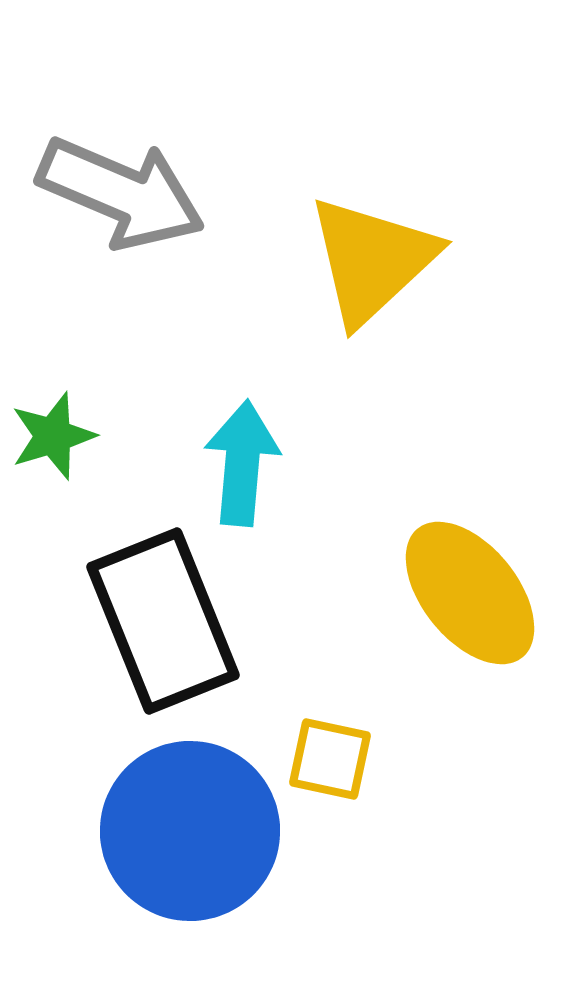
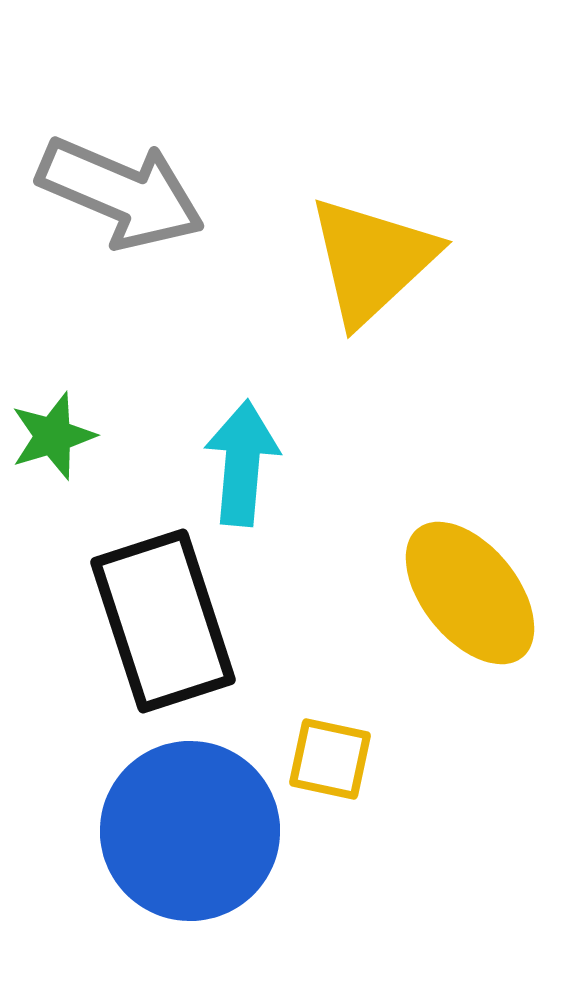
black rectangle: rotated 4 degrees clockwise
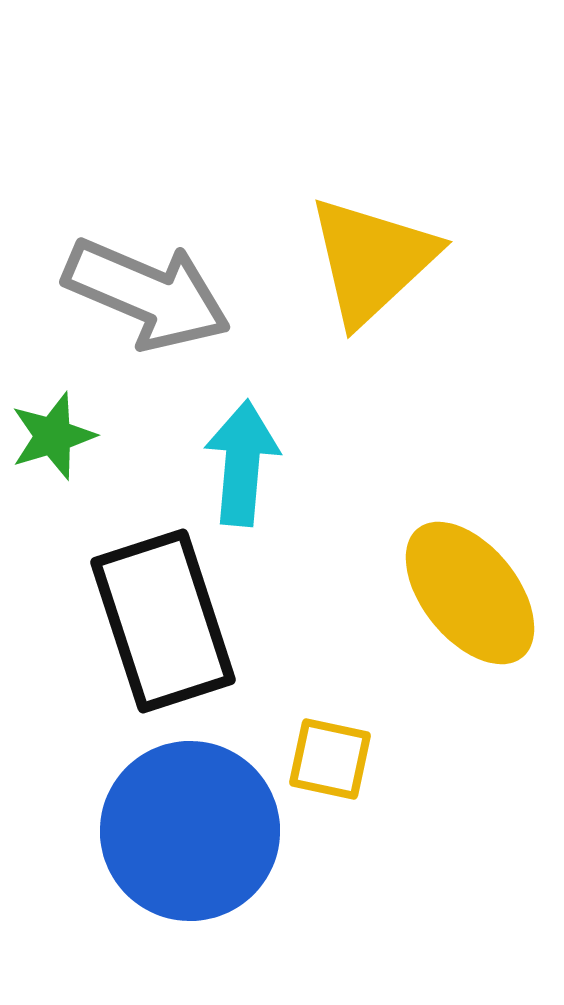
gray arrow: moved 26 px right, 101 px down
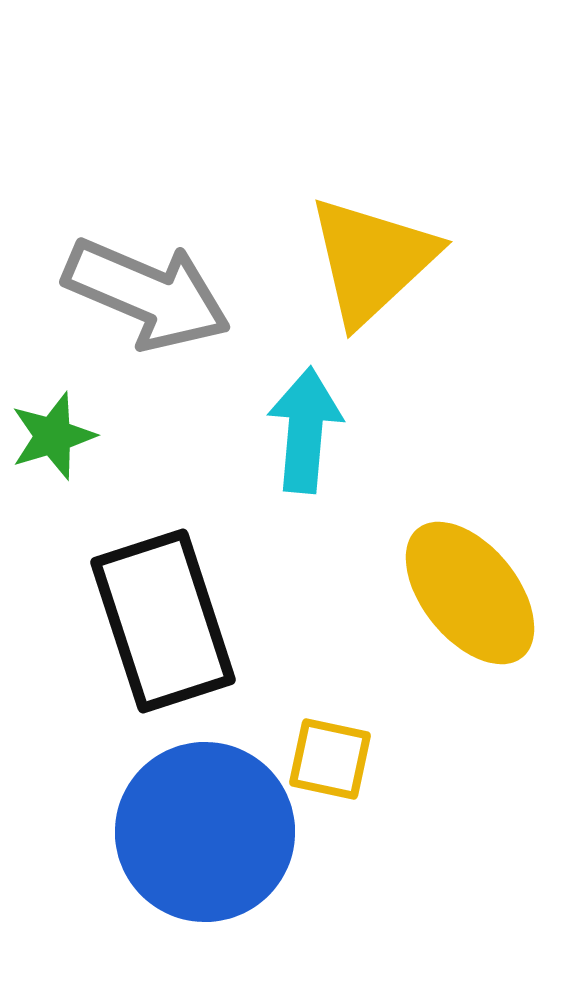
cyan arrow: moved 63 px right, 33 px up
blue circle: moved 15 px right, 1 px down
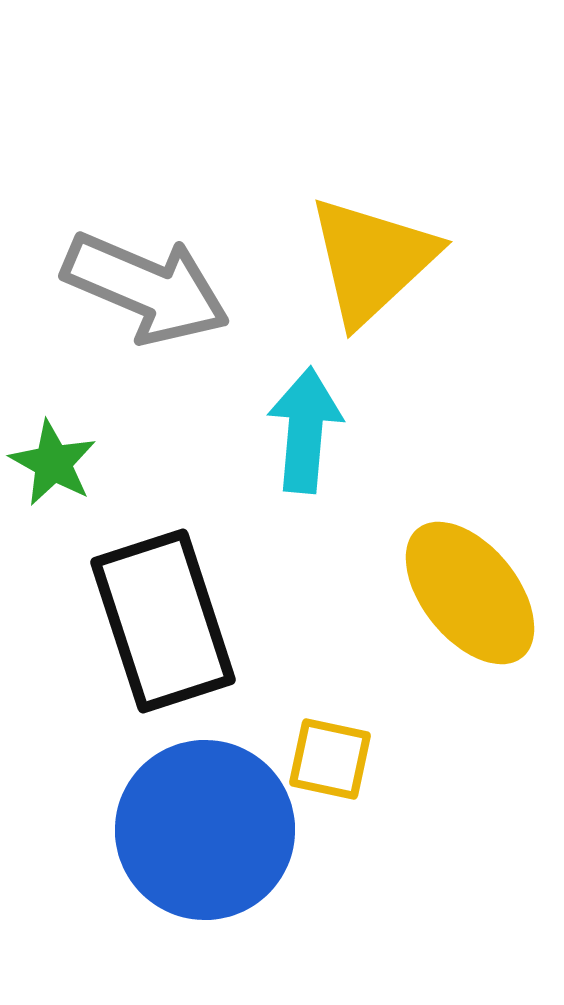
gray arrow: moved 1 px left, 6 px up
green star: moved 27 px down; rotated 26 degrees counterclockwise
blue circle: moved 2 px up
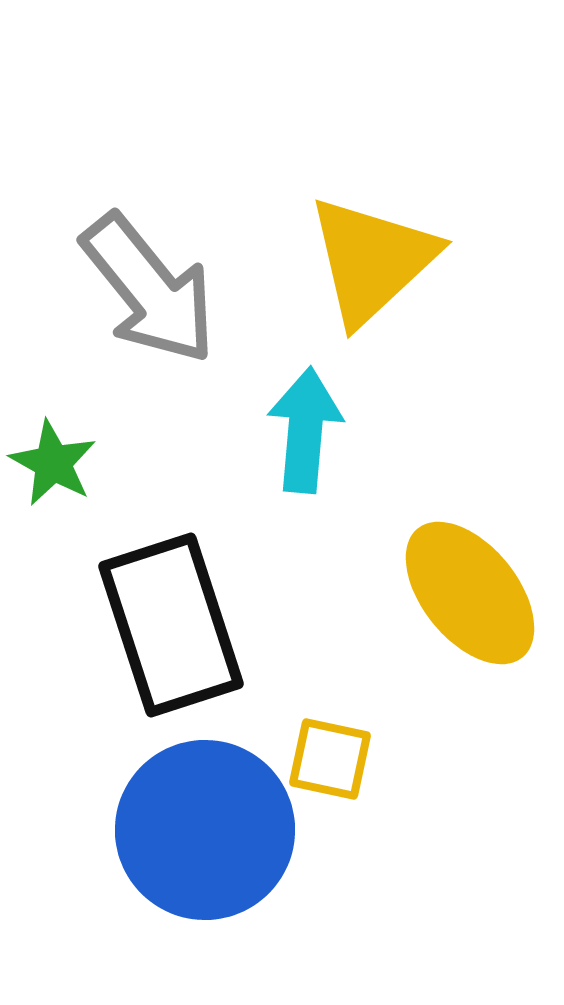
gray arrow: moved 3 px right, 1 px down; rotated 28 degrees clockwise
black rectangle: moved 8 px right, 4 px down
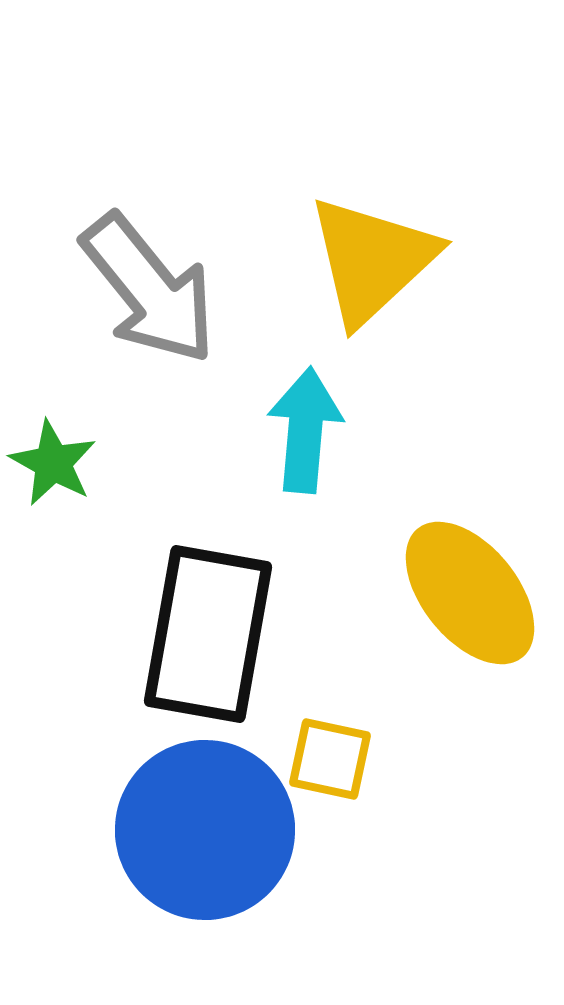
black rectangle: moved 37 px right, 9 px down; rotated 28 degrees clockwise
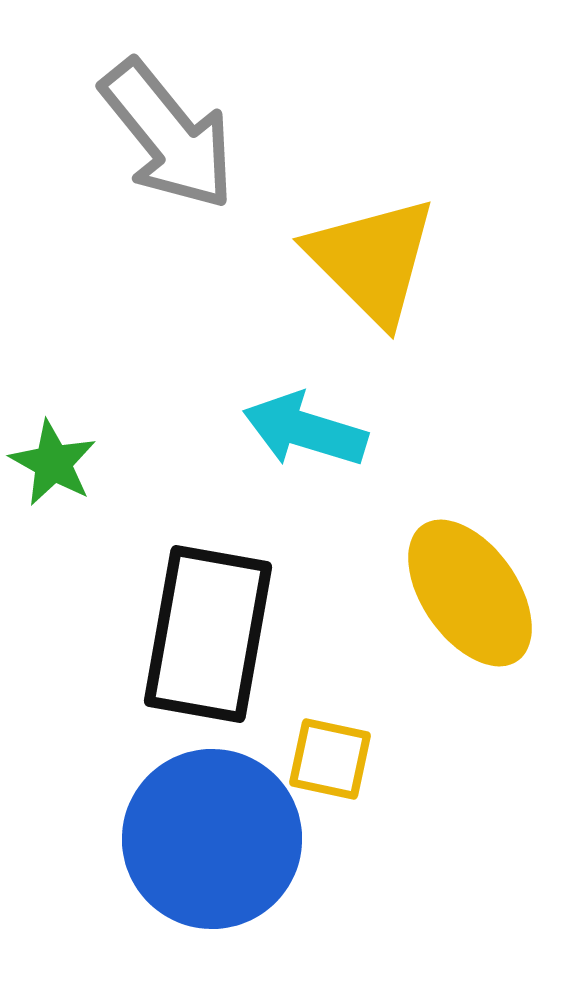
yellow triangle: rotated 32 degrees counterclockwise
gray arrow: moved 19 px right, 154 px up
cyan arrow: rotated 78 degrees counterclockwise
yellow ellipse: rotated 4 degrees clockwise
blue circle: moved 7 px right, 9 px down
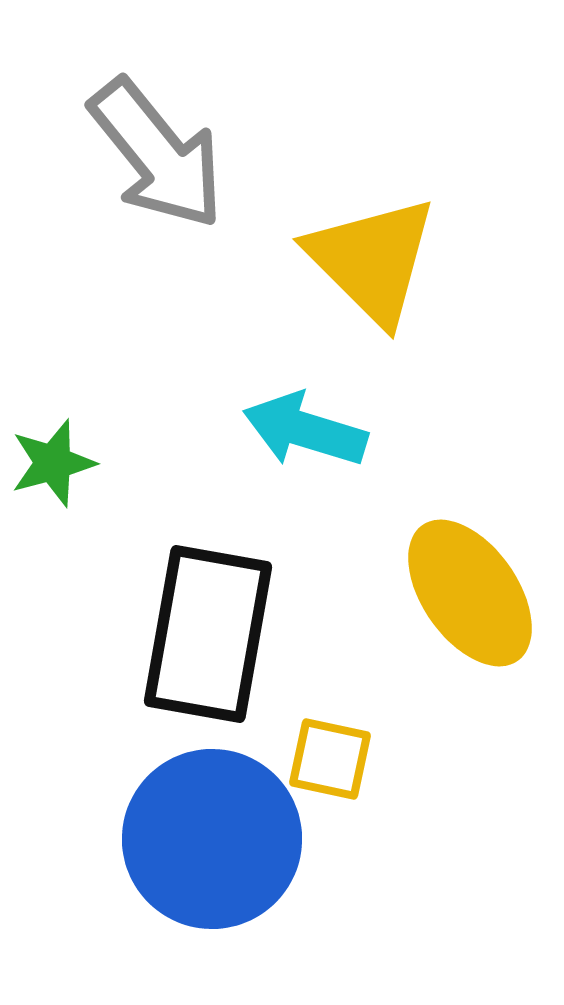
gray arrow: moved 11 px left, 19 px down
green star: rotated 28 degrees clockwise
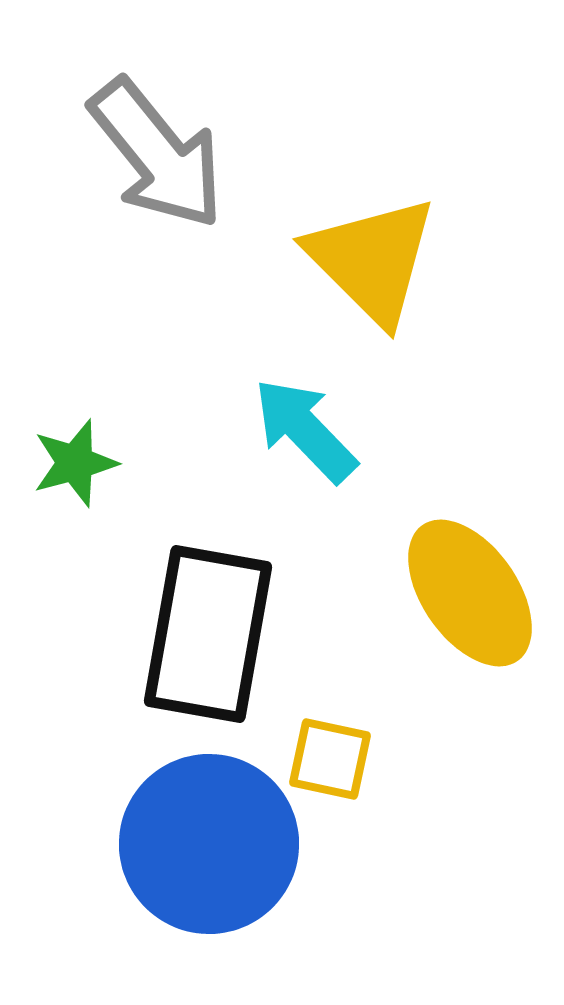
cyan arrow: rotated 29 degrees clockwise
green star: moved 22 px right
blue circle: moved 3 px left, 5 px down
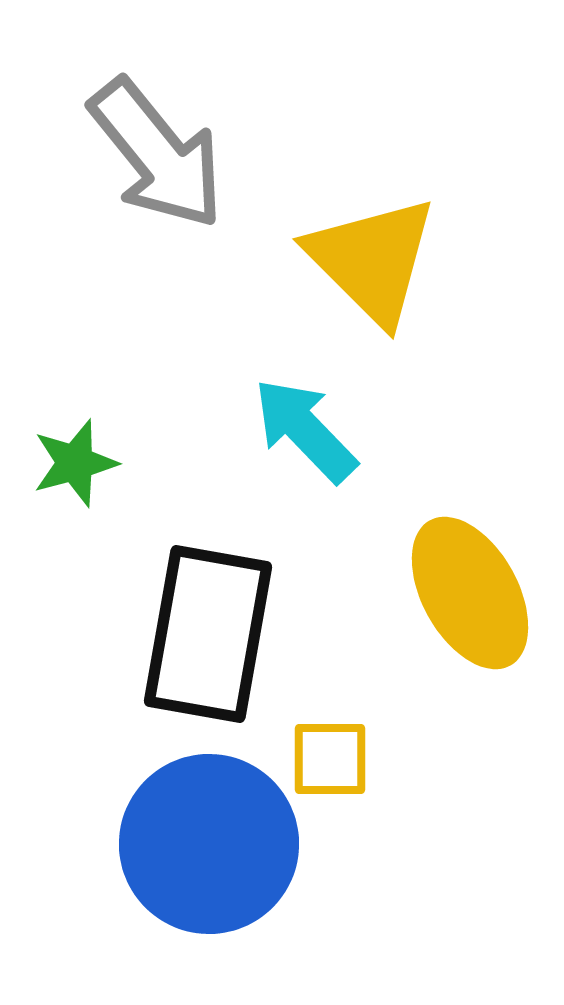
yellow ellipse: rotated 6 degrees clockwise
yellow square: rotated 12 degrees counterclockwise
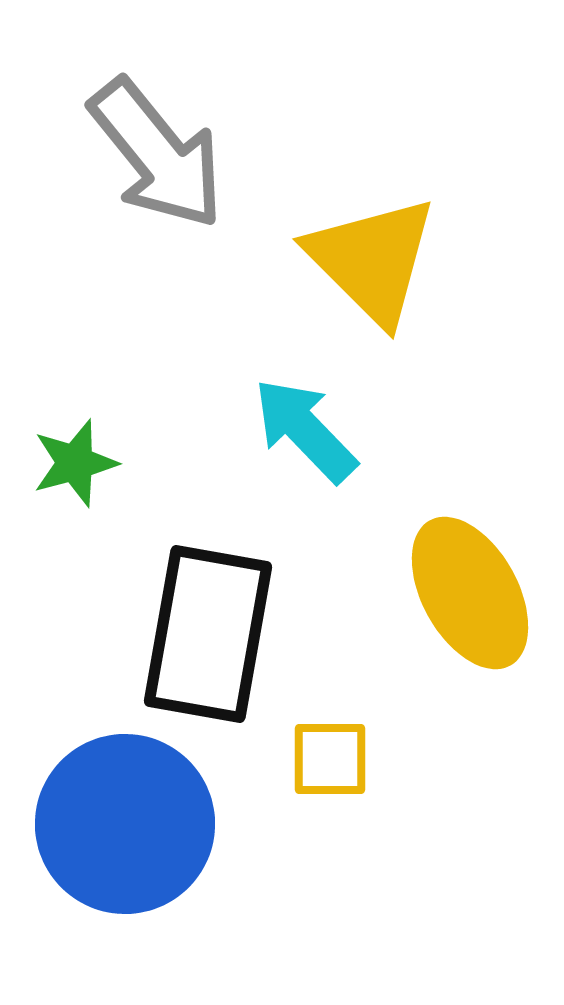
blue circle: moved 84 px left, 20 px up
